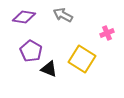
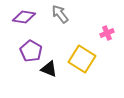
gray arrow: moved 3 px left, 1 px up; rotated 24 degrees clockwise
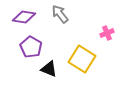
purple pentagon: moved 4 px up
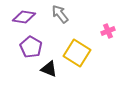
pink cross: moved 1 px right, 2 px up
yellow square: moved 5 px left, 6 px up
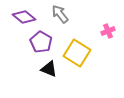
purple diamond: rotated 30 degrees clockwise
purple pentagon: moved 10 px right, 5 px up
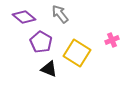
pink cross: moved 4 px right, 9 px down
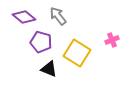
gray arrow: moved 2 px left, 2 px down
purple pentagon: rotated 15 degrees counterclockwise
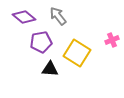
purple pentagon: rotated 25 degrees counterclockwise
black triangle: moved 1 px right; rotated 18 degrees counterclockwise
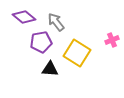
gray arrow: moved 2 px left, 6 px down
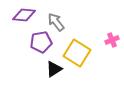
purple diamond: moved 2 px up; rotated 35 degrees counterclockwise
black triangle: moved 4 px right; rotated 36 degrees counterclockwise
